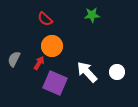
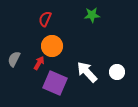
red semicircle: rotated 70 degrees clockwise
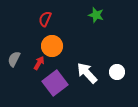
green star: moved 4 px right; rotated 21 degrees clockwise
white arrow: moved 1 px down
purple square: rotated 30 degrees clockwise
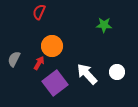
green star: moved 8 px right, 10 px down; rotated 14 degrees counterclockwise
red semicircle: moved 6 px left, 7 px up
white arrow: moved 1 px down
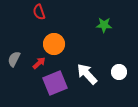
red semicircle: rotated 42 degrees counterclockwise
orange circle: moved 2 px right, 2 px up
red arrow: rotated 16 degrees clockwise
white circle: moved 2 px right
purple square: rotated 15 degrees clockwise
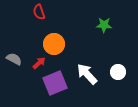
gray semicircle: rotated 91 degrees clockwise
white circle: moved 1 px left
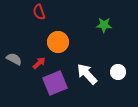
orange circle: moved 4 px right, 2 px up
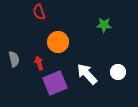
gray semicircle: rotated 49 degrees clockwise
red arrow: rotated 64 degrees counterclockwise
